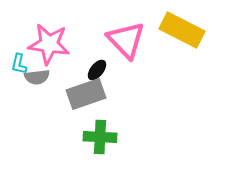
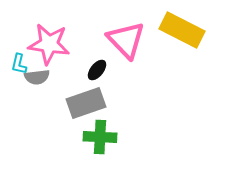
gray rectangle: moved 9 px down
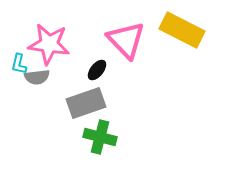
green cross: rotated 12 degrees clockwise
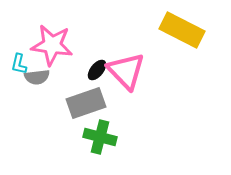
pink triangle: moved 31 px down
pink star: moved 3 px right, 1 px down
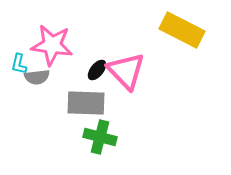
gray rectangle: rotated 21 degrees clockwise
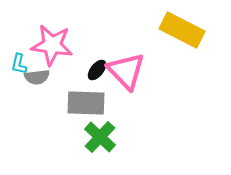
green cross: rotated 28 degrees clockwise
